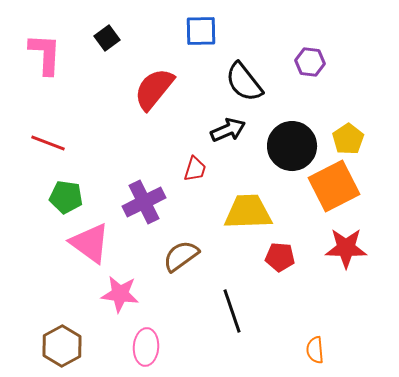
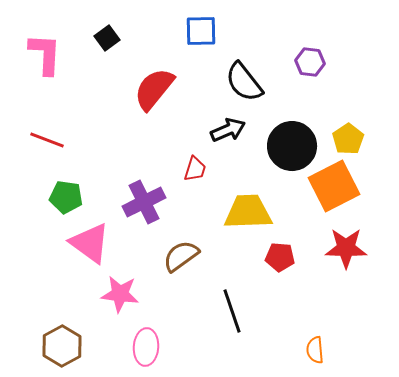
red line: moved 1 px left, 3 px up
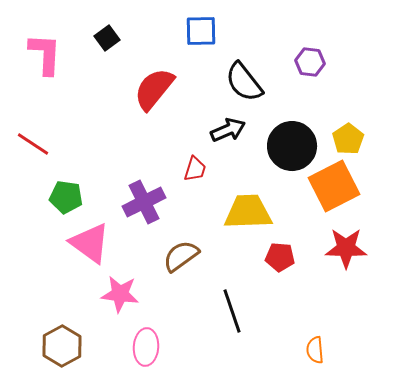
red line: moved 14 px left, 4 px down; rotated 12 degrees clockwise
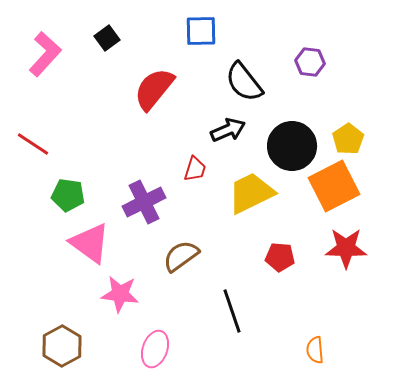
pink L-shape: rotated 39 degrees clockwise
green pentagon: moved 2 px right, 2 px up
yellow trapezoid: moved 3 px right, 19 px up; rotated 24 degrees counterclockwise
pink ellipse: moved 9 px right, 2 px down; rotated 15 degrees clockwise
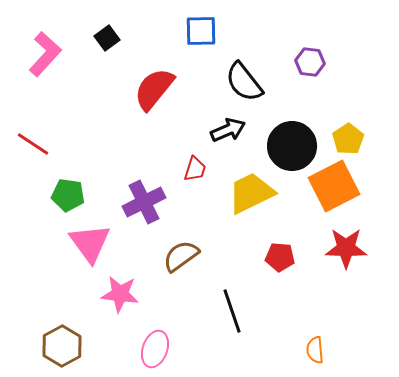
pink triangle: rotated 18 degrees clockwise
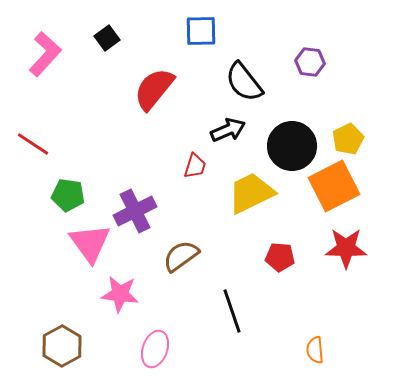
yellow pentagon: rotated 8 degrees clockwise
red trapezoid: moved 3 px up
purple cross: moved 9 px left, 9 px down
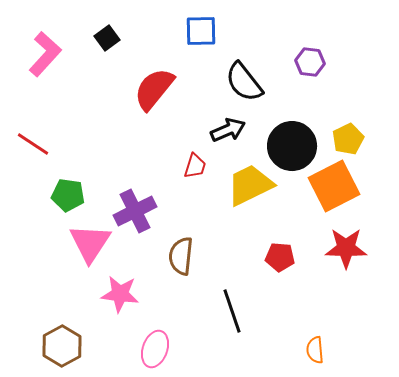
yellow trapezoid: moved 1 px left, 8 px up
pink triangle: rotated 9 degrees clockwise
brown semicircle: rotated 48 degrees counterclockwise
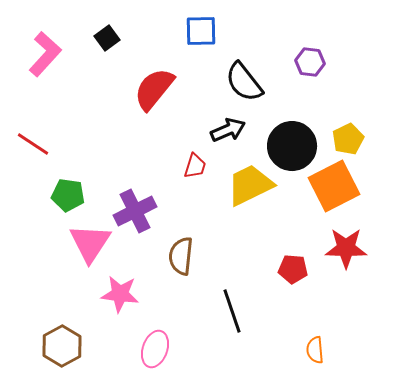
red pentagon: moved 13 px right, 12 px down
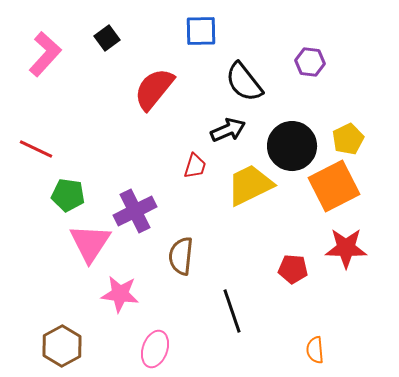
red line: moved 3 px right, 5 px down; rotated 8 degrees counterclockwise
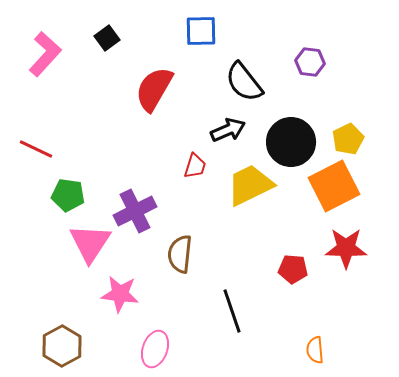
red semicircle: rotated 9 degrees counterclockwise
black circle: moved 1 px left, 4 px up
brown semicircle: moved 1 px left, 2 px up
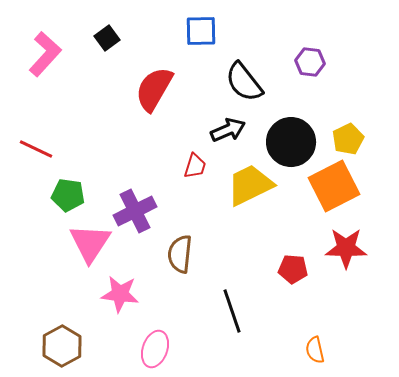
orange semicircle: rotated 8 degrees counterclockwise
